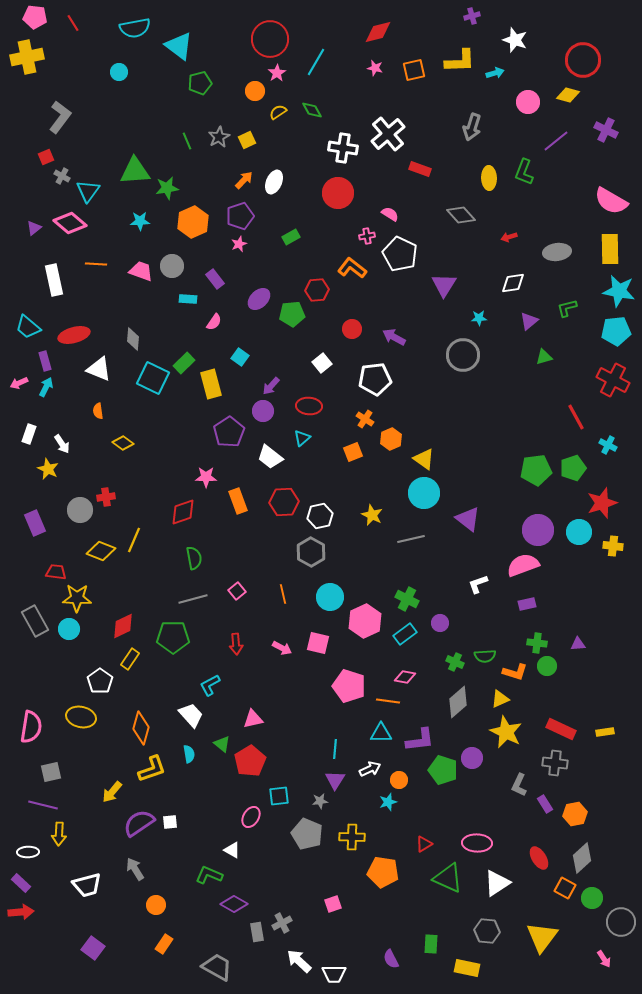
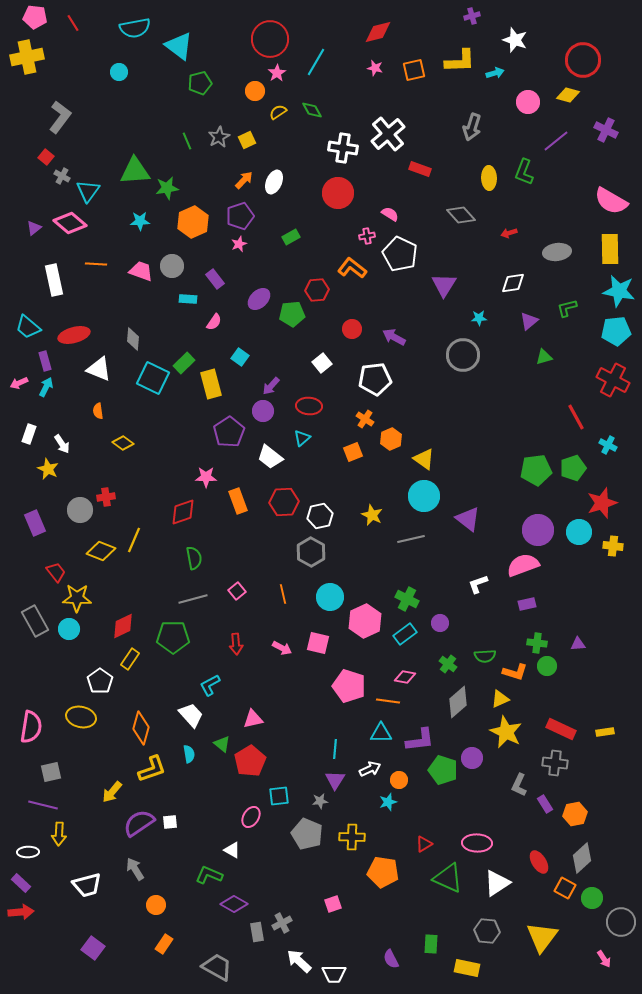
red square at (46, 157): rotated 28 degrees counterclockwise
red arrow at (509, 237): moved 4 px up
cyan circle at (424, 493): moved 3 px down
red trapezoid at (56, 572): rotated 45 degrees clockwise
green cross at (455, 662): moved 7 px left, 2 px down; rotated 12 degrees clockwise
red ellipse at (539, 858): moved 4 px down
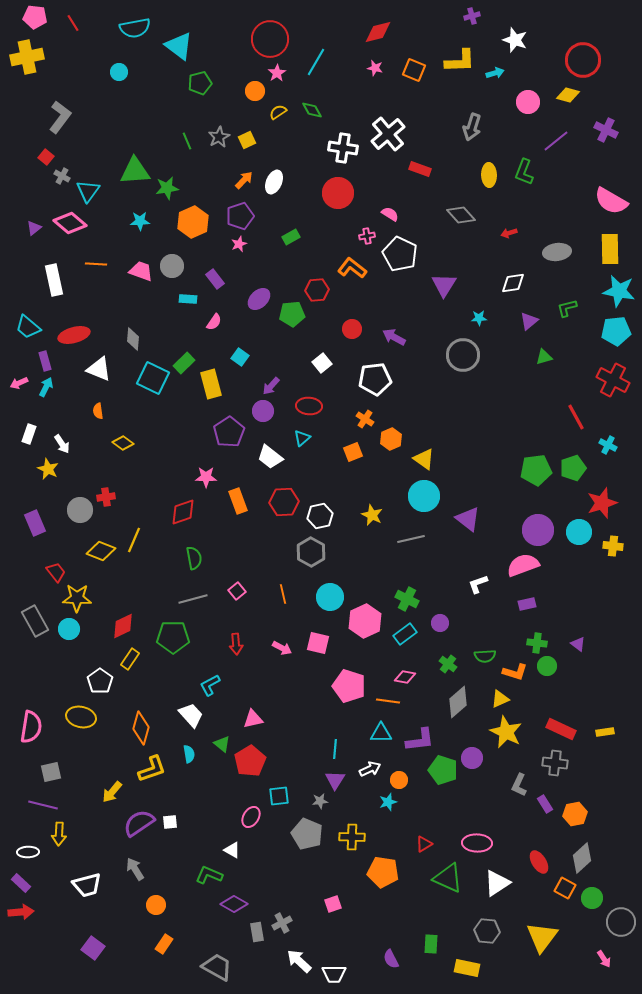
orange square at (414, 70): rotated 35 degrees clockwise
yellow ellipse at (489, 178): moved 3 px up
purple triangle at (578, 644): rotated 42 degrees clockwise
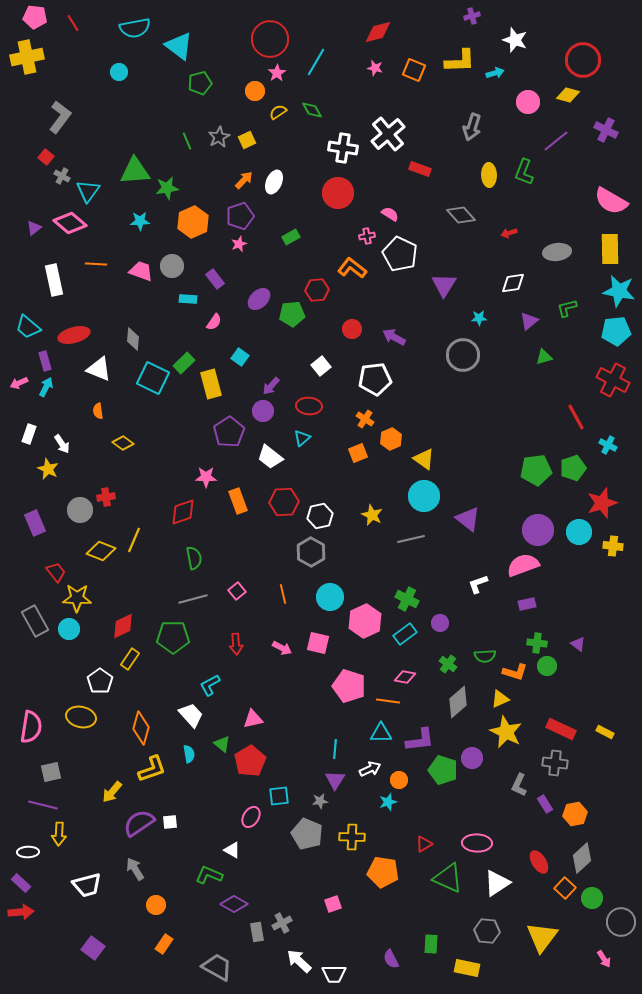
white square at (322, 363): moved 1 px left, 3 px down
orange square at (353, 452): moved 5 px right, 1 px down
yellow rectangle at (605, 732): rotated 36 degrees clockwise
orange square at (565, 888): rotated 15 degrees clockwise
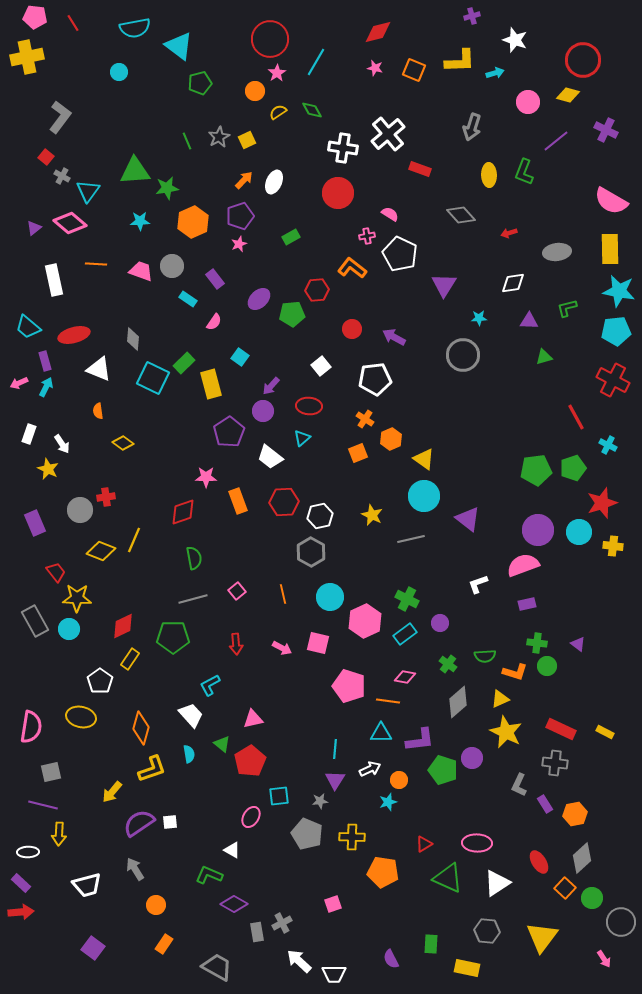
cyan rectangle at (188, 299): rotated 30 degrees clockwise
purple triangle at (529, 321): rotated 42 degrees clockwise
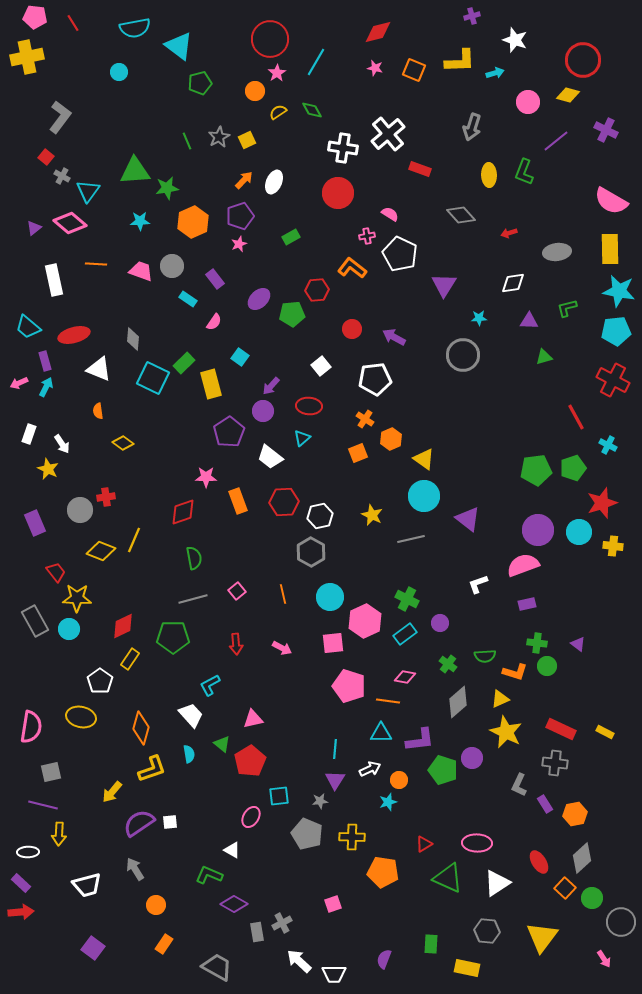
pink square at (318, 643): moved 15 px right; rotated 20 degrees counterclockwise
purple semicircle at (391, 959): moved 7 px left; rotated 48 degrees clockwise
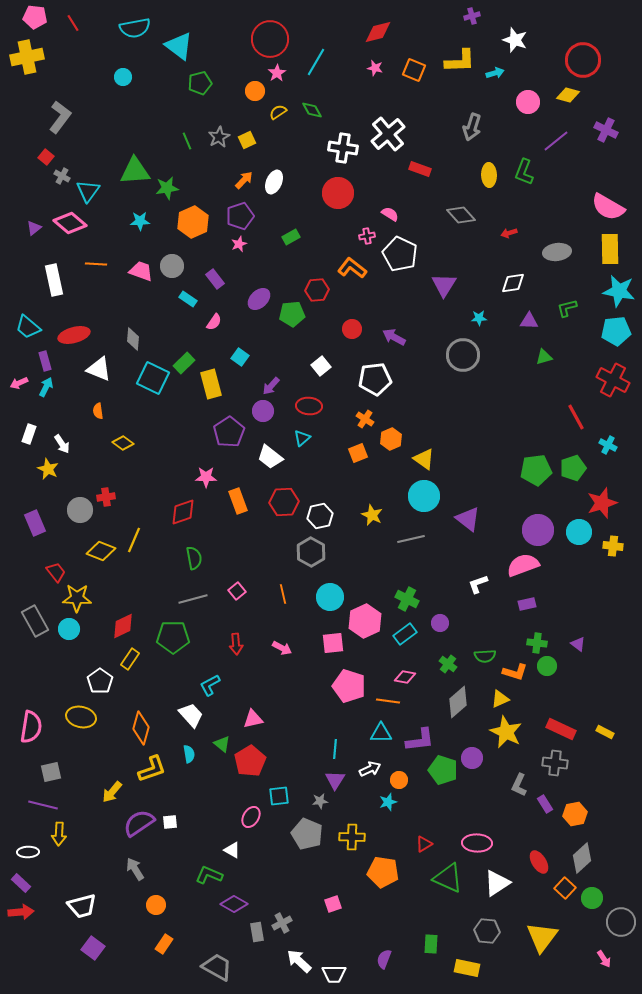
cyan circle at (119, 72): moved 4 px right, 5 px down
pink semicircle at (611, 201): moved 3 px left, 6 px down
white trapezoid at (87, 885): moved 5 px left, 21 px down
